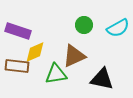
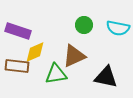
cyan semicircle: rotated 40 degrees clockwise
black triangle: moved 4 px right, 2 px up
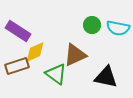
green circle: moved 8 px right
purple rectangle: rotated 15 degrees clockwise
brown triangle: moved 1 px right, 1 px up
brown rectangle: rotated 25 degrees counterclockwise
green triangle: rotated 45 degrees clockwise
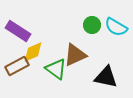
cyan semicircle: moved 2 px left, 1 px up; rotated 20 degrees clockwise
yellow diamond: moved 2 px left
brown rectangle: rotated 10 degrees counterclockwise
green triangle: moved 5 px up
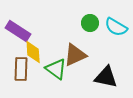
green circle: moved 2 px left, 2 px up
yellow diamond: rotated 70 degrees counterclockwise
brown rectangle: moved 4 px right, 3 px down; rotated 60 degrees counterclockwise
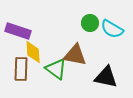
cyan semicircle: moved 4 px left, 2 px down
purple rectangle: rotated 15 degrees counterclockwise
brown triangle: rotated 35 degrees clockwise
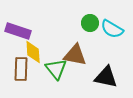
green triangle: rotated 15 degrees clockwise
